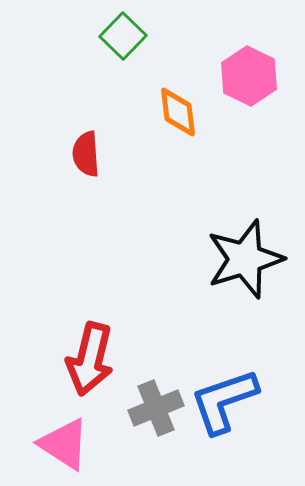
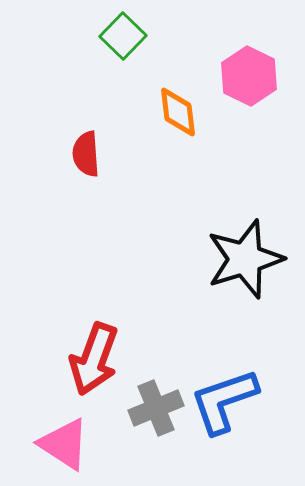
red arrow: moved 4 px right; rotated 6 degrees clockwise
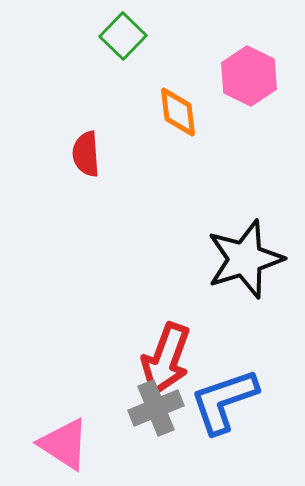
red arrow: moved 72 px right
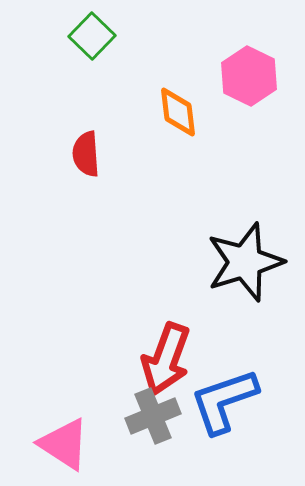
green square: moved 31 px left
black star: moved 3 px down
gray cross: moved 3 px left, 8 px down
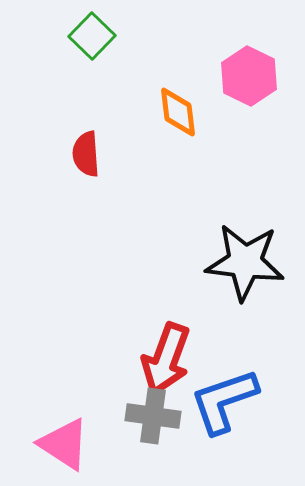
black star: rotated 24 degrees clockwise
gray cross: rotated 30 degrees clockwise
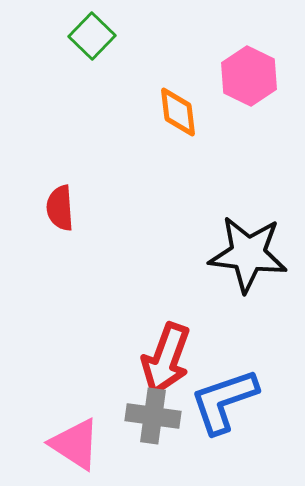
red semicircle: moved 26 px left, 54 px down
black star: moved 3 px right, 8 px up
pink triangle: moved 11 px right
